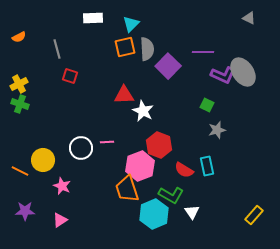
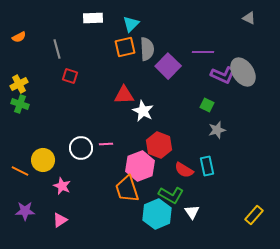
pink line: moved 1 px left, 2 px down
cyan hexagon: moved 3 px right
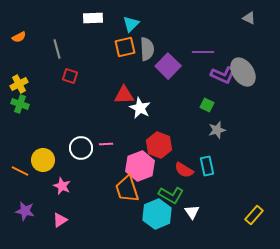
white star: moved 3 px left, 3 px up
purple star: rotated 12 degrees clockwise
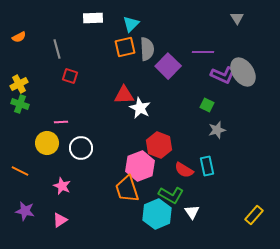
gray triangle: moved 12 px left; rotated 32 degrees clockwise
pink line: moved 45 px left, 22 px up
yellow circle: moved 4 px right, 17 px up
